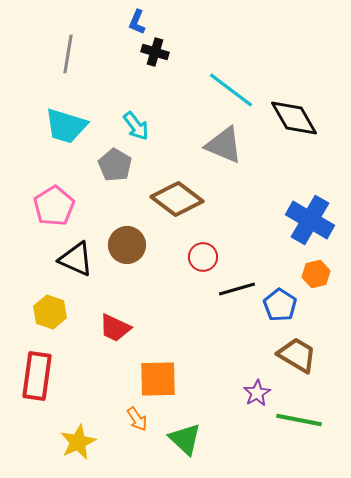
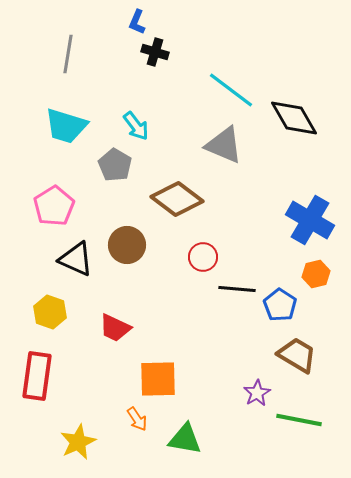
black line: rotated 21 degrees clockwise
green triangle: rotated 33 degrees counterclockwise
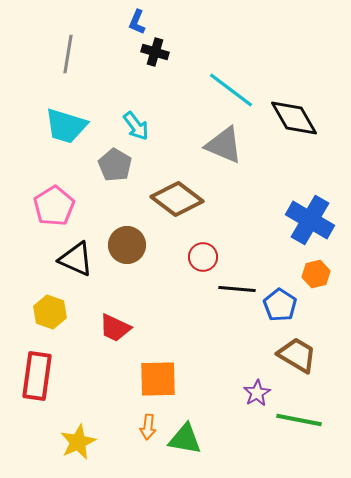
orange arrow: moved 11 px right, 8 px down; rotated 40 degrees clockwise
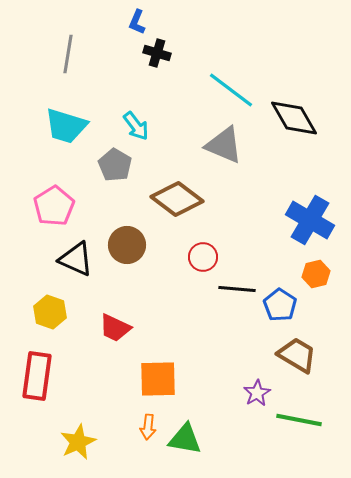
black cross: moved 2 px right, 1 px down
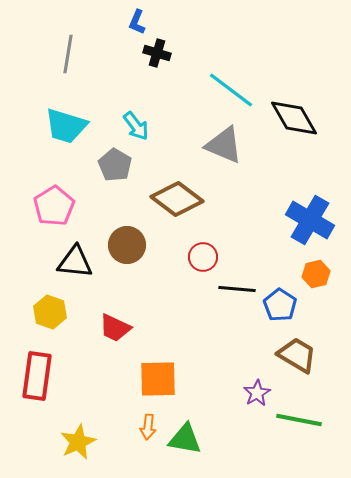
black triangle: moved 1 px left, 3 px down; rotated 18 degrees counterclockwise
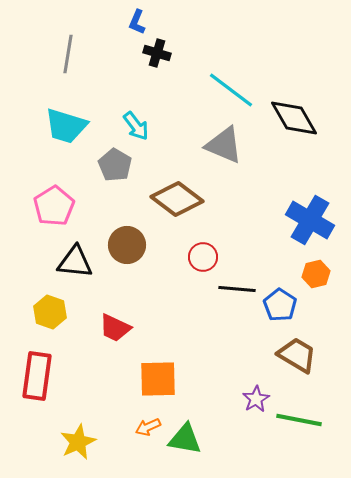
purple star: moved 1 px left, 6 px down
orange arrow: rotated 60 degrees clockwise
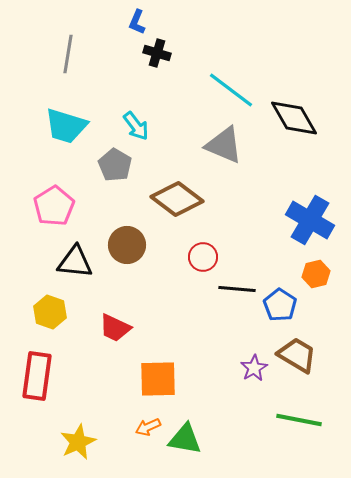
purple star: moved 2 px left, 31 px up
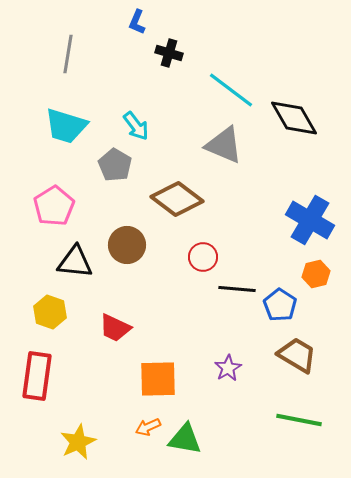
black cross: moved 12 px right
purple star: moved 26 px left
